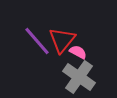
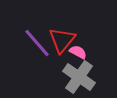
purple line: moved 2 px down
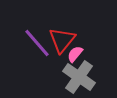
pink semicircle: moved 3 px left, 2 px down; rotated 78 degrees counterclockwise
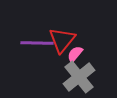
purple line: rotated 48 degrees counterclockwise
gray cross: rotated 16 degrees clockwise
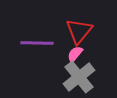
red triangle: moved 17 px right, 9 px up
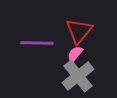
gray cross: moved 1 px left, 1 px up
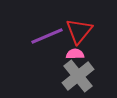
purple line: moved 10 px right, 7 px up; rotated 24 degrees counterclockwise
pink semicircle: rotated 48 degrees clockwise
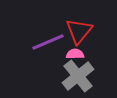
purple line: moved 1 px right, 6 px down
